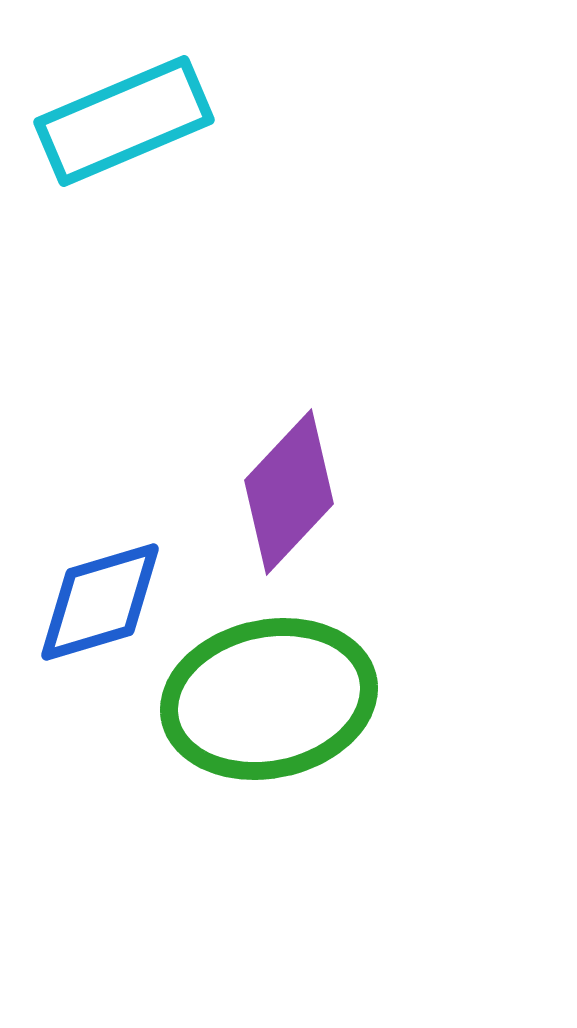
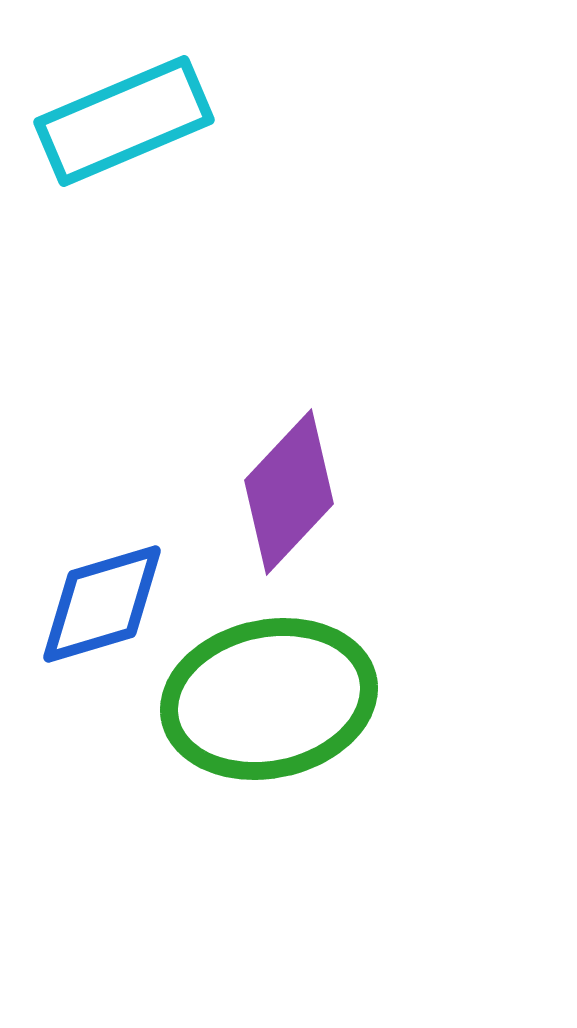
blue diamond: moved 2 px right, 2 px down
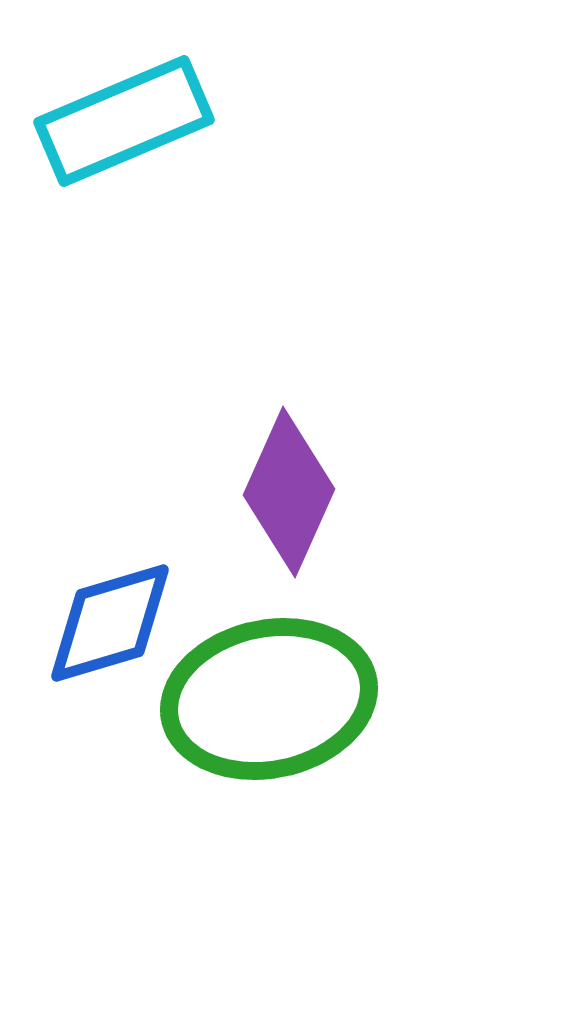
purple diamond: rotated 19 degrees counterclockwise
blue diamond: moved 8 px right, 19 px down
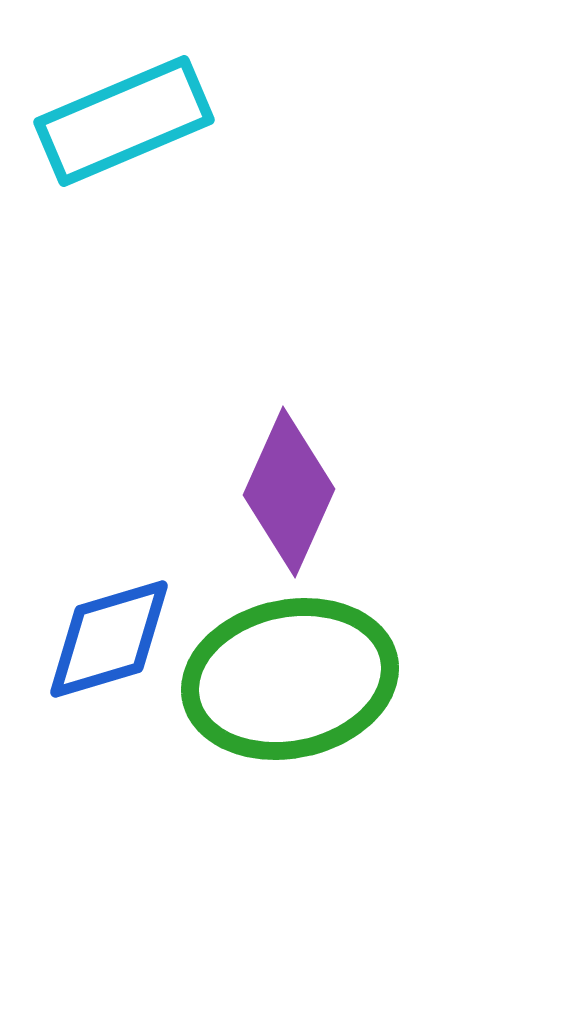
blue diamond: moved 1 px left, 16 px down
green ellipse: moved 21 px right, 20 px up
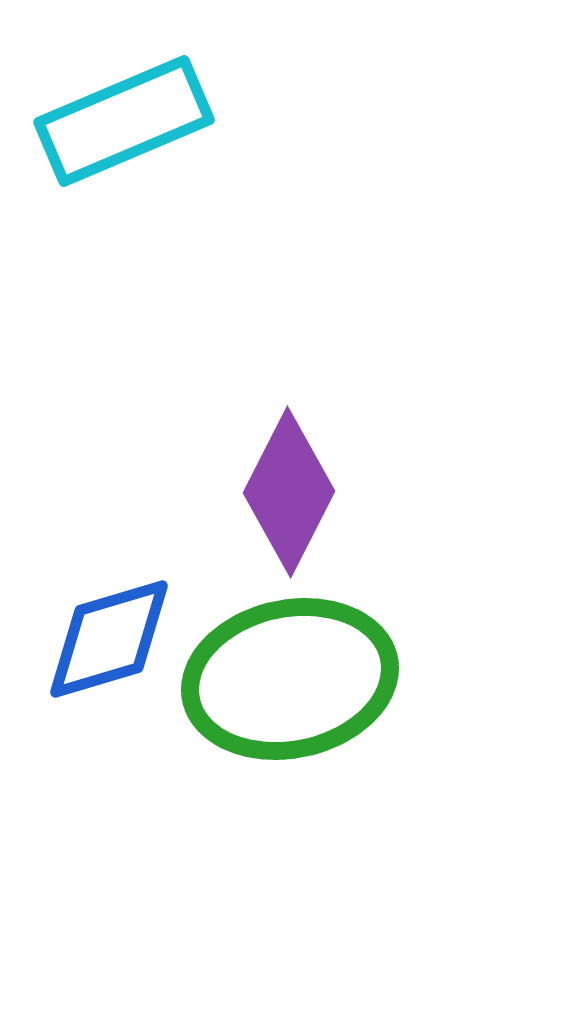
purple diamond: rotated 3 degrees clockwise
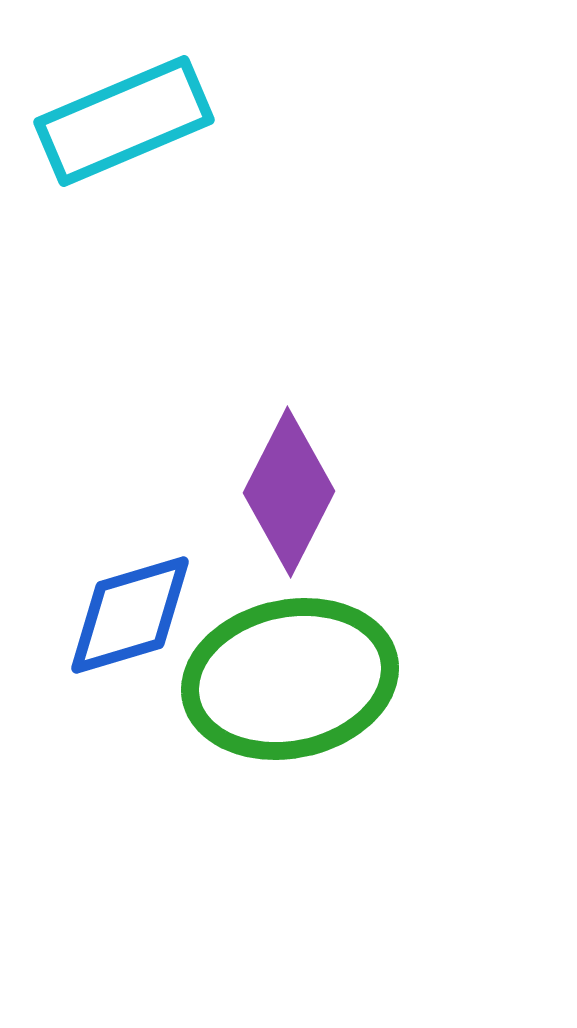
blue diamond: moved 21 px right, 24 px up
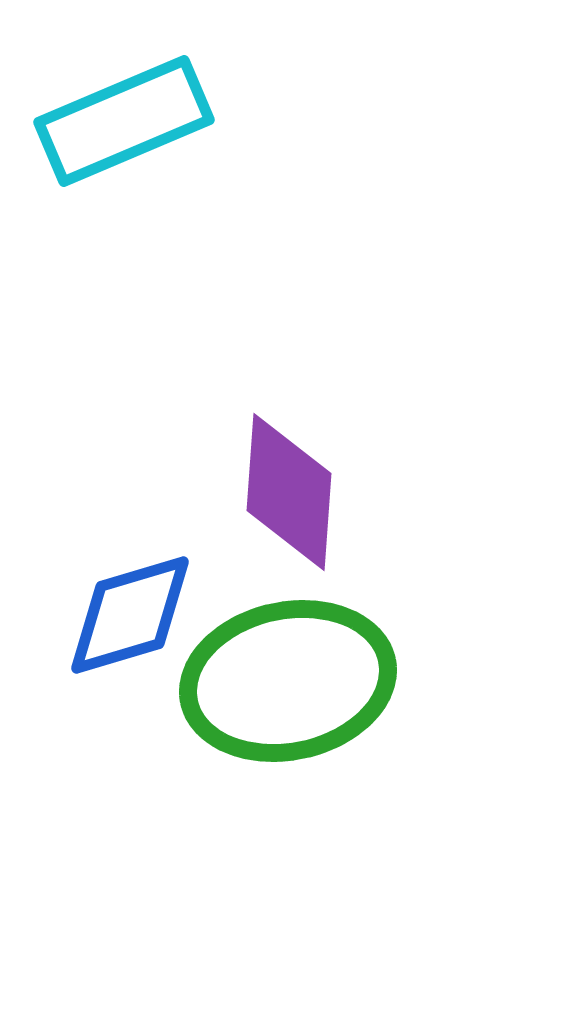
purple diamond: rotated 23 degrees counterclockwise
green ellipse: moved 2 px left, 2 px down
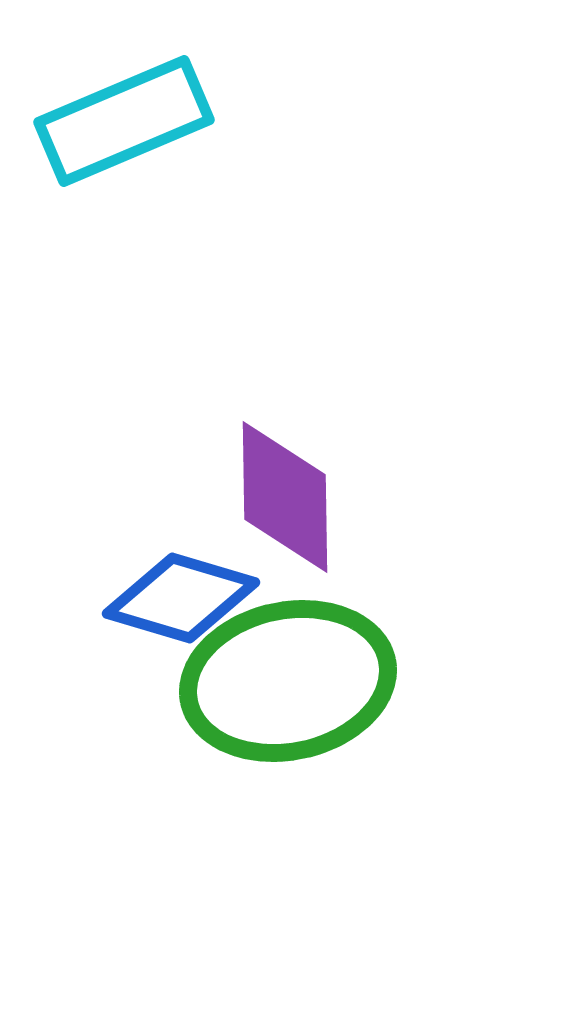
purple diamond: moved 4 px left, 5 px down; rotated 5 degrees counterclockwise
blue diamond: moved 51 px right, 17 px up; rotated 33 degrees clockwise
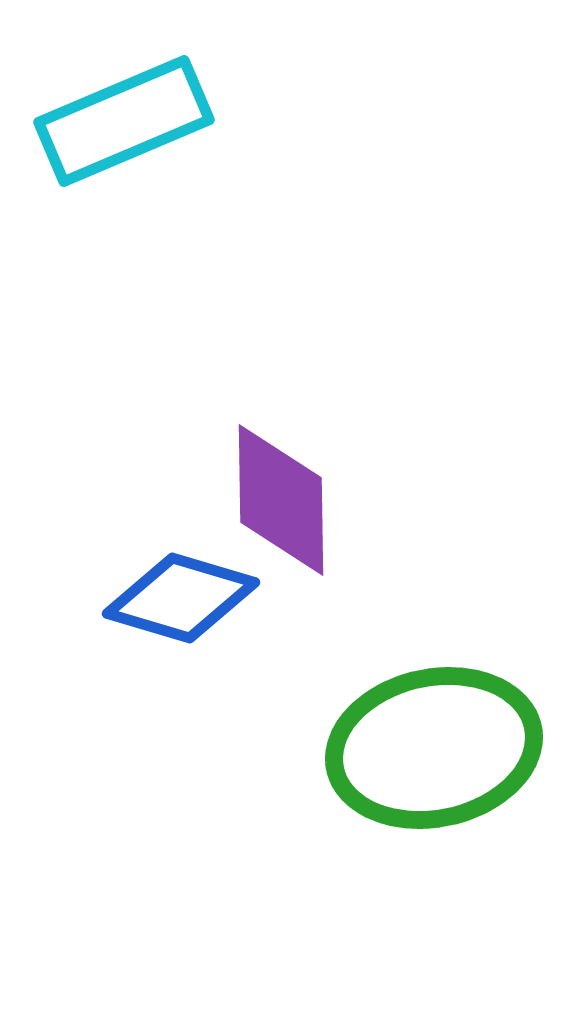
purple diamond: moved 4 px left, 3 px down
green ellipse: moved 146 px right, 67 px down
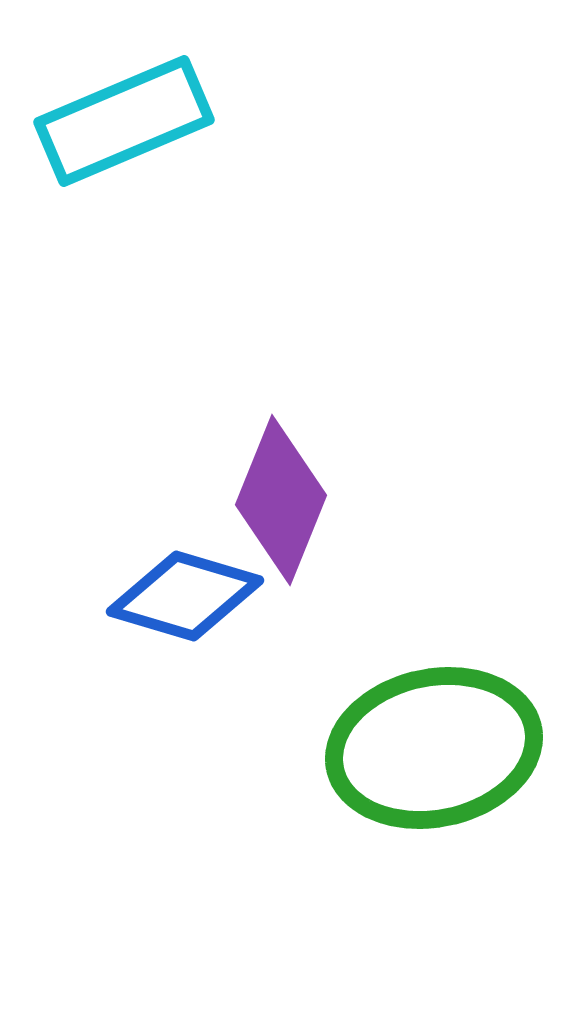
purple diamond: rotated 23 degrees clockwise
blue diamond: moved 4 px right, 2 px up
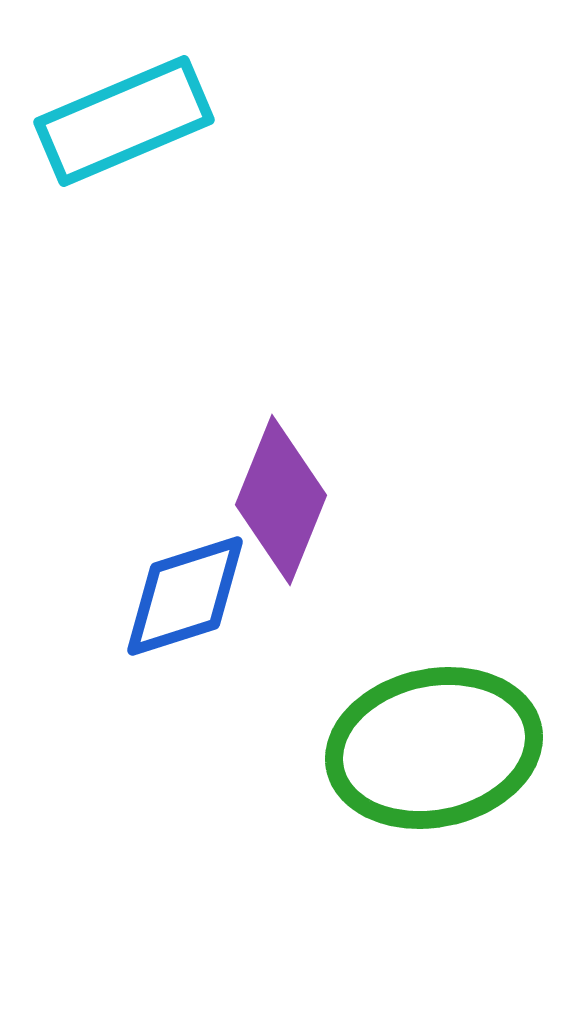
blue diamond: rotated 34 degrees counterclockwise
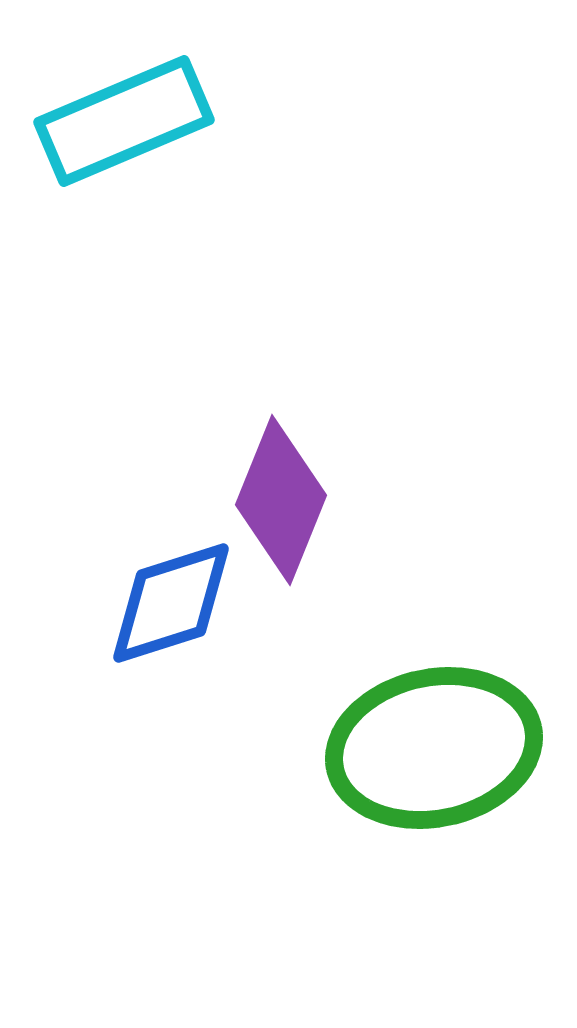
blue diamond: moved 14 px left, 7 px down
